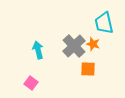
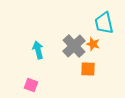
pink square: moved 2 px down; rotated 16 degrees counterclockwise
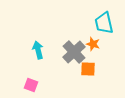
gray cross: moved 6 px down
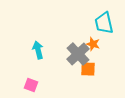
gray cross: moved 4 px right, 2 px down
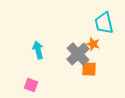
orange square: moved 1 px right
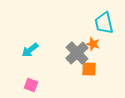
cyan arrow: moved 8 px left; rotated 114 degrees counterclockwise
gray cross: moved 1 px left, 1 px up
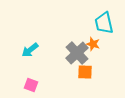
orange square: moved 4 px left, 3 px down
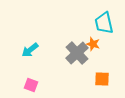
orange square: moved 17 px right, 7 px down
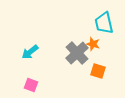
cyan arrow: moved 2 px down
orange square: moved 4 px left, 8 px up; rotated 14 degrees clockwise
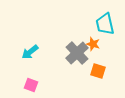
cyan trapezoid: moved 1 px right, 1 px down
